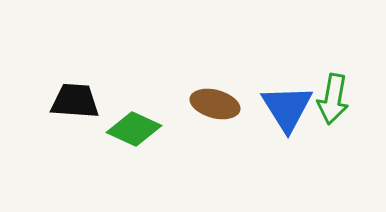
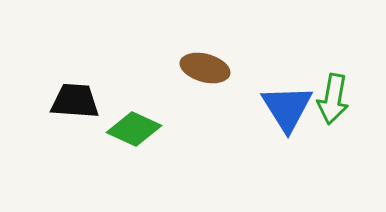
brown ellipse: moved 10 px left, 36 px up
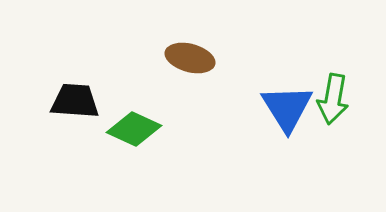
brown ellipse: moved 15 px left, 10 px up
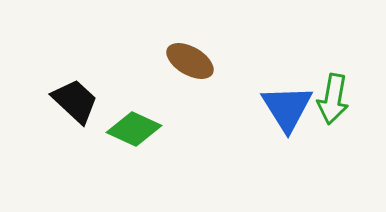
brown ellipse: moved 3 px down; rotated 15 degrees clockwise
black trapezoid: rotated 39 degrees clockwise
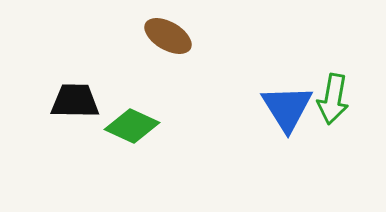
brown ellipse: moved 22 px left, 25 px up
black trapezoid: rotated 42 degrees counterclockwise
green diamond: moved 2 px left, 3 px up
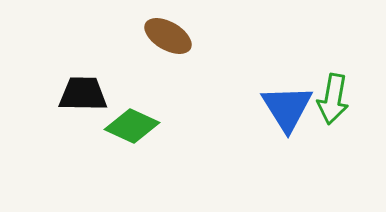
black trapezoid: moved 8 px right, 7 px up
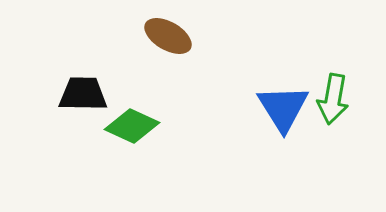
blue triangle: moved 4 px left
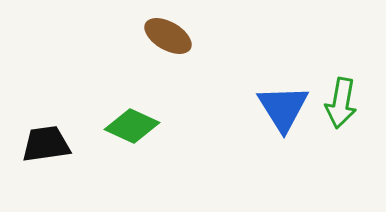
black trapezoid: moved 37 px left, 50 px down; rotated 9 degrees counterclockwise
green arrow: moved 8 px right, 4 px down
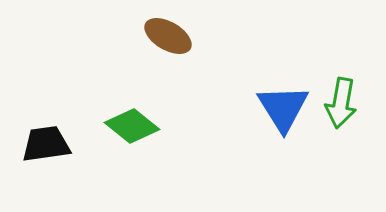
green diamond: rotated 14 degrees clockwise
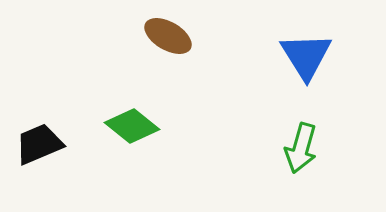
green arrow: moved 40 px left, 45 px down; rotated 6 degrees clockwise
blue triangle: moved 23 px right, 52 px up
black trapezoid: moved 7 px left; rotated 15 degrees counterclockwise
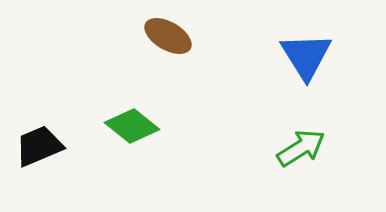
black trapezoid: moved 2 px down
green arrow: rotated 138 degrees counterclockwise
